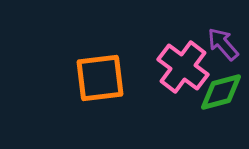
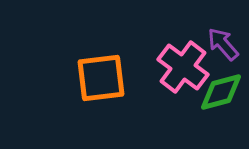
orange square: moved 1 px right
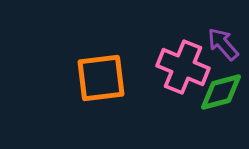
pink cross: rotated 15 degrees counterclockwise
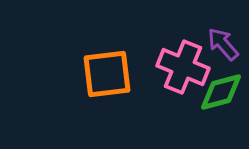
orange square: moved 6 px right, 4 px up
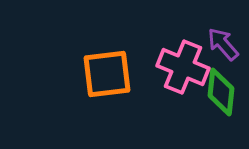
green diamond: rotated 69 degrees counterclockwise
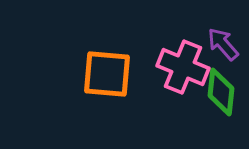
orange square: rotated 12 degrees clockwise
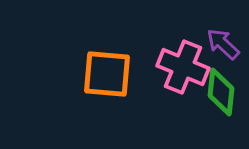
purple arrow: rotated 6 degrees counterclockwise
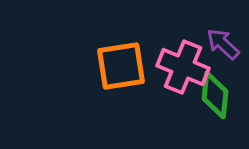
orange square: moved 14 px right, 8 px up; rotated 14 degrees counterclockwise
green diamond: moved 6 px left, 3 px down
